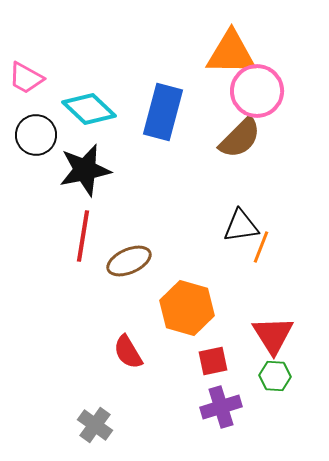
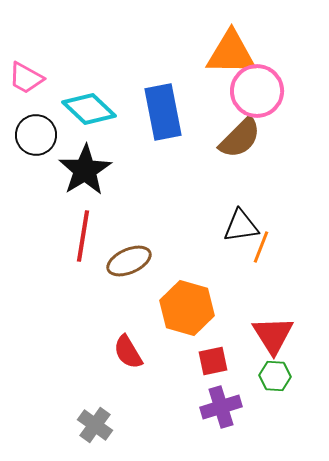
blue rectangle: rotated 26 degrees counterclockwise
black star: rotated 20 degrees counterclockwise
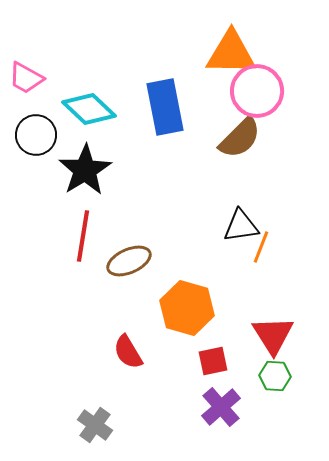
blue rectangle: moved 2 px right, 5 px up
purple cross: rotated 24 degrees counterclockwise
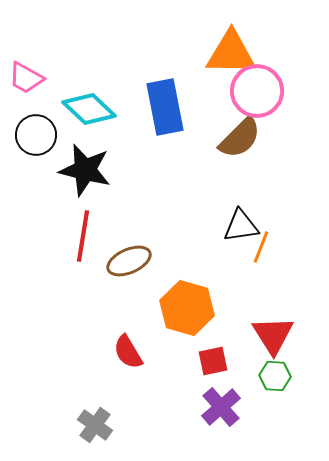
black star: rotated 26 degrees counterclockwise
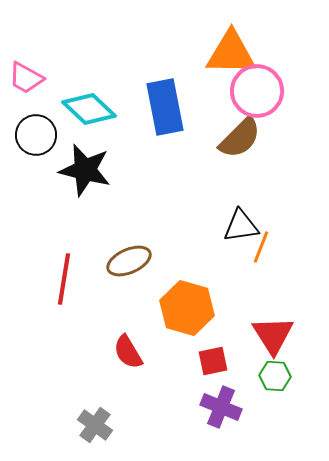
red line: moved 19 px left, 43 px down
purple cross: rotated 27 degrees counterclockwise
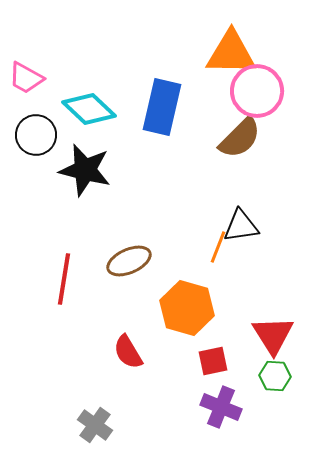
blue rectangle: moved 3 px left; rotated 24 degrees clockwise
orange line: moved 43 px left
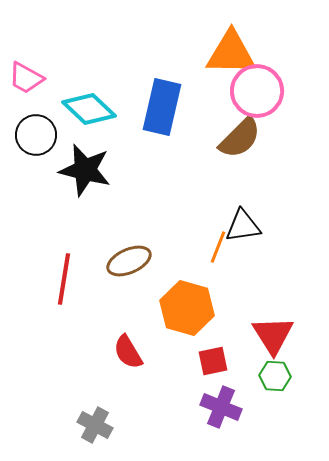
black triangle: moved 2 px right
gray cross: rotated 8 degrees counterclockwise
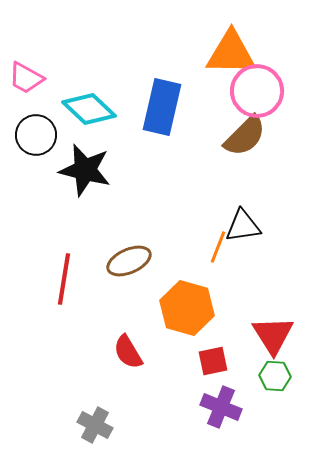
brown semicircle: moved 5 px right, 2 px up
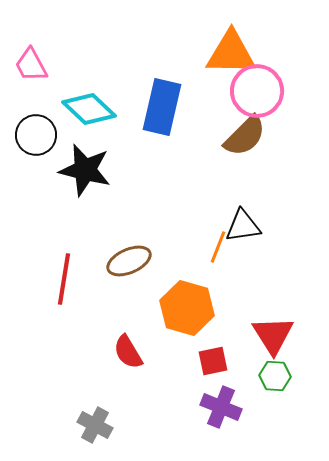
pink trapezoid: moved 5 px right, 13 px up; rotated 33 degrees clockwise
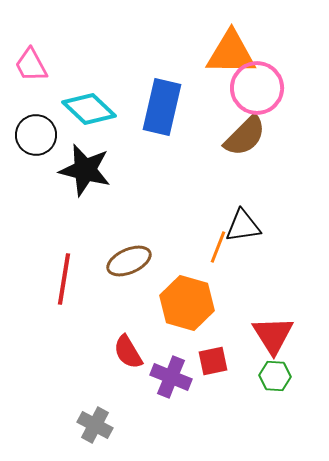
pink circle: moved 3 px up
orange hexagon: moved 5 px up
purple cross: moved 50 px left, 30 px up
